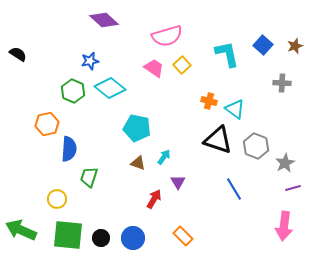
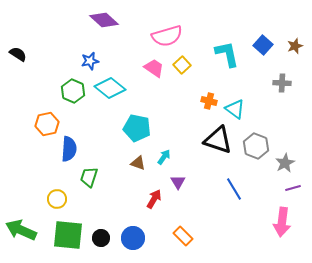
pink arrow: moved 2 px left, 4 px up
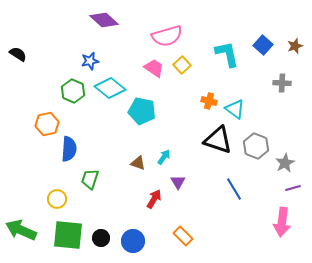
cyan pentagon: moved 5 px right, 17 px up
green trapezoid: moved 1 px right, 2 px down
blue circle: moved 3 px down
